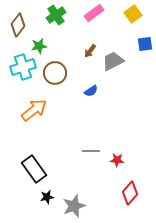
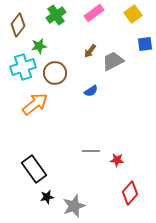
orange arrow: moved 1 px right, 6 px up
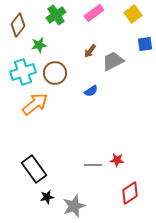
green star: moved 1 px up
cyan cross: moved 5 px down
gray line: moved 2 px right, 14 px down
red diamond: rotated 15 degrees clockwise
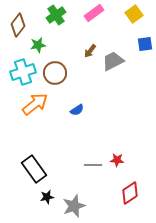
yellow square: moved 1 px right
green star: moved 1 px left
blue semicircle: moved 14 px left, 19 px down
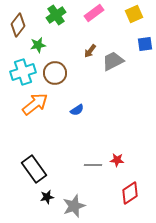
yellow square: rotated 12 degrees clockwise
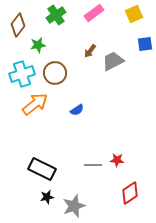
cyan cross: moved 1 px left, 2 px down
black rectangle: moved 8 px right; rotated 28 degrees counterclockwise
